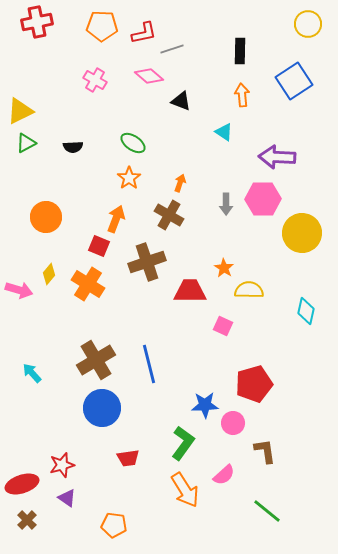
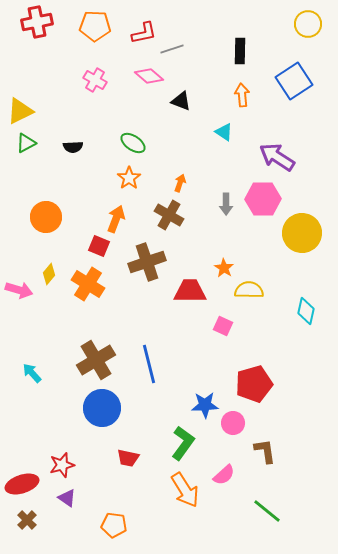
orange pentagon at (102, 26): moved 7 px left
purple arrow at (277, 157): rotated 30 degrees clockwise
red trapezoid at (128, 458): rotated 20 degrees clockwise
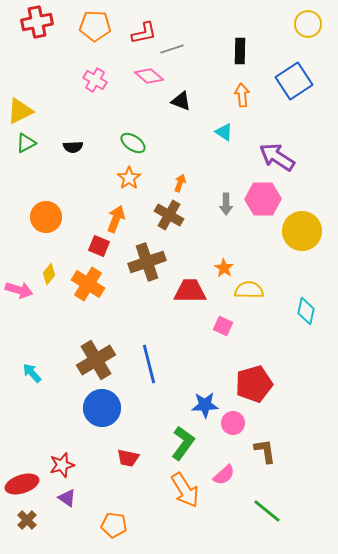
yellow circle at (302, 233): moved 2 px up
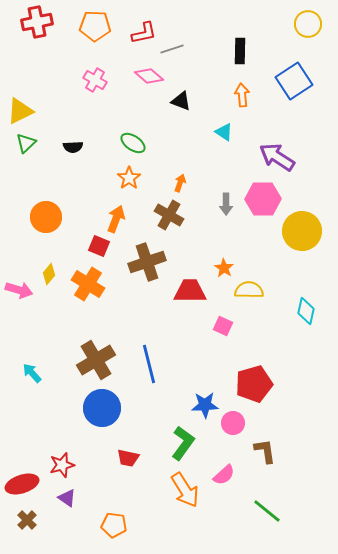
green triangle at (26, 143): rotated 15 degrees counterclockwise
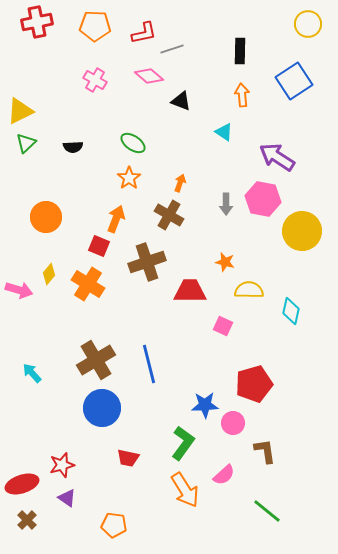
pink hexagon at (263, 199): rotated 12 degrees clockwise
orange star at (224, 268): moved 1 px right, 6 px up; rotated 18 degrees counterclockwise
cyan diamond at (306, 311): moved 15 px left
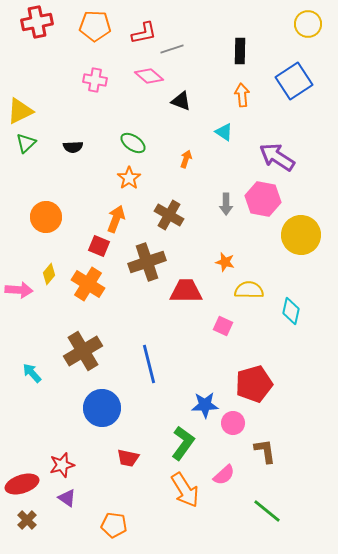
pink cross at (95, 80): rotated 20 degrees counterclockwise
orange arrow at (180, 183): moved 6 px right, 24 px up
yellow circle at (302, 231): moved 1 px left, 4 px down
pink arrow at (19, 290): rotated 12 degrees counterclockwise
red trapezoid at (190, 291): moved 4 px left
brown cross at (96, 360): moved 13 px left, 9 px up
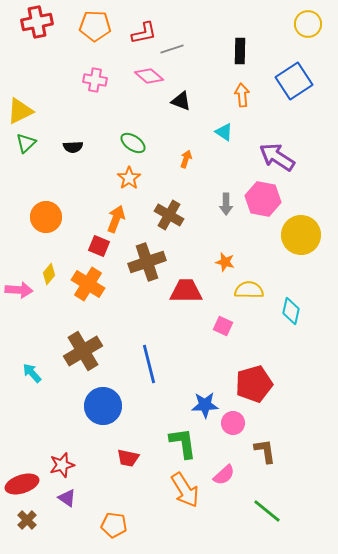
blue circle at (102, 408): moved 1 px right, 2 px up
green L-shape at (183, 443): rotated 44 degrees counterclockwise
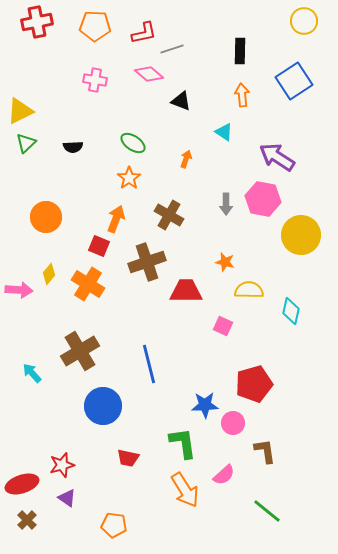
yellow circle at (308, 24): moved 4 px left, 3 px up
pink diamond at (149, 76): moved 2 px up
brown cross at (83, 351): moved 3 px left
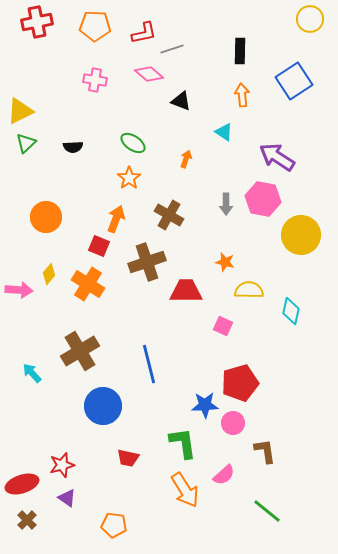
yellow circle at (304, 21): moved 6 px right, 2 px up
red pentagon at (254, 384): moved 14 px left, 1 px up
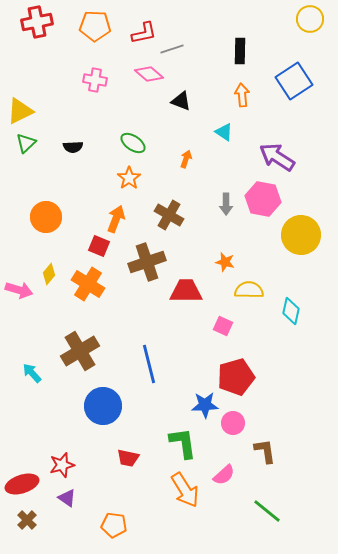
pink arrow at (19, 290): rotated 12 degrees clockwise
red pentagon at (240, 383): moved 4 px left, 6 px up
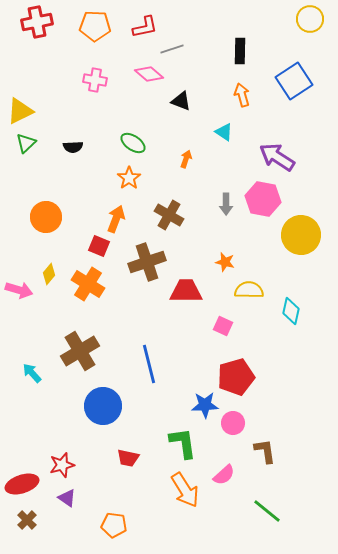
red L-shape at (144, 33): moved 1 px right, 6 px up
orange arrow at (242, 95): rotated 10 degrees counterclockwise
